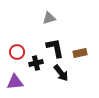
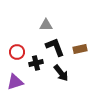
gray triangle: moved 3 px left, 7 px down; rotated 16 degrees clockwise
black L-shape: moved 1 px up; rotated 10 degrees counterclockwise
brown rectangle: moved 4 px up
purple triangle: rotated 12 degrees counterclockwise
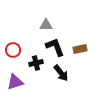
red circle: moved 4 px left, 2 px up
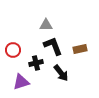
black L-shape: moved 2 px left, 1 px up
purple triangle: moved 6 px right
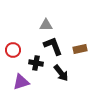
black cross: rotated 24 degrees clockwise
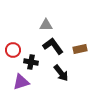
black L-shape: rotated 15 degrees counterclockwise
black cross: moved 5 px left, 1 px up
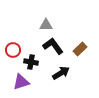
brown rectangle: rotated 32 degrees counterclockwise
black arrow: rotated 84 degrees counterclockwise
